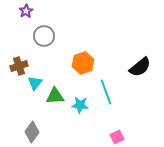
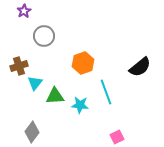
purple star: moved 2 px left
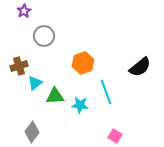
cyan triangle: rotated 14 degrees clockwise
pink square: moved 2 px left, 1 px up; rotated 32 degrees counterclockwise
